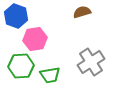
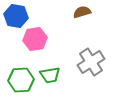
blue hexagon: rotated 10 degrees counterclockwise
green hexagon: moved 14 px down
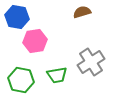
blue hexagon: moved 1 px right, 1 px down
pink hexagon: moved 2 px down
green trapezoid: moved 7 px right
green hexagon: rotated 15 degrees clockwise
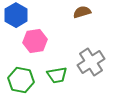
blue hexagon: moved 1 px left, 2 px up; rotated 20 degrees clockwise
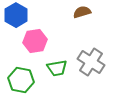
gray cross: rotated 24 degrees counterclockwise
green trapezoid: moved 7 px up
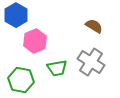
brown semicircle: moved 12 px right, 14 px down; rotated 48 degrees clockwise
pink hexagon: rotated 15 degrees counterclockwise
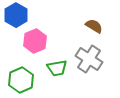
gray cross: moved 2 px left, 3 px up
green hexagon: rotated 25 degrees clockwise
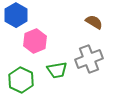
brown semicircle: moved 4 px up
gray cross: rotated 36 degrees clockwise
green trapezoid: moved 2 px down
green hexagon: rotated 10 degrees counterclockwise
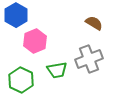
brown semicircle: moved 1 px down
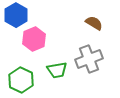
pink hexagon: moved 1 px left, 2 px up
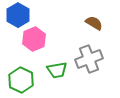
blue hexagon: moved 2 px right
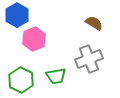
blue hexagon: moved 1 px left
green trapezoid: moved 1 px left, 6 px down
